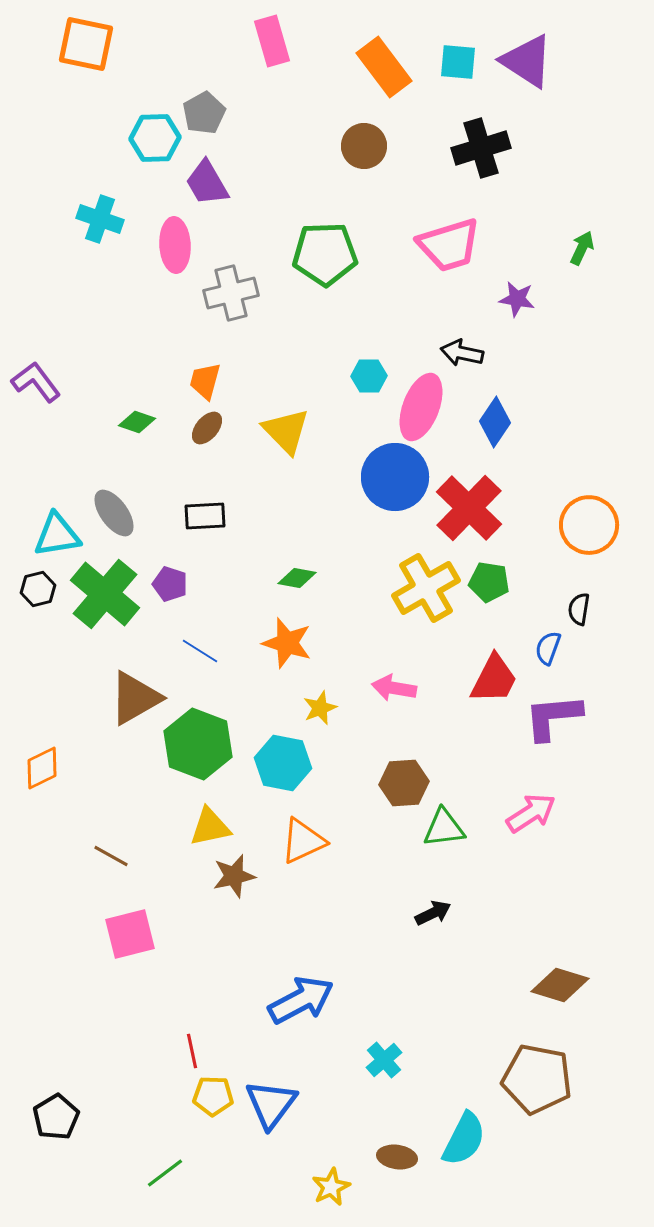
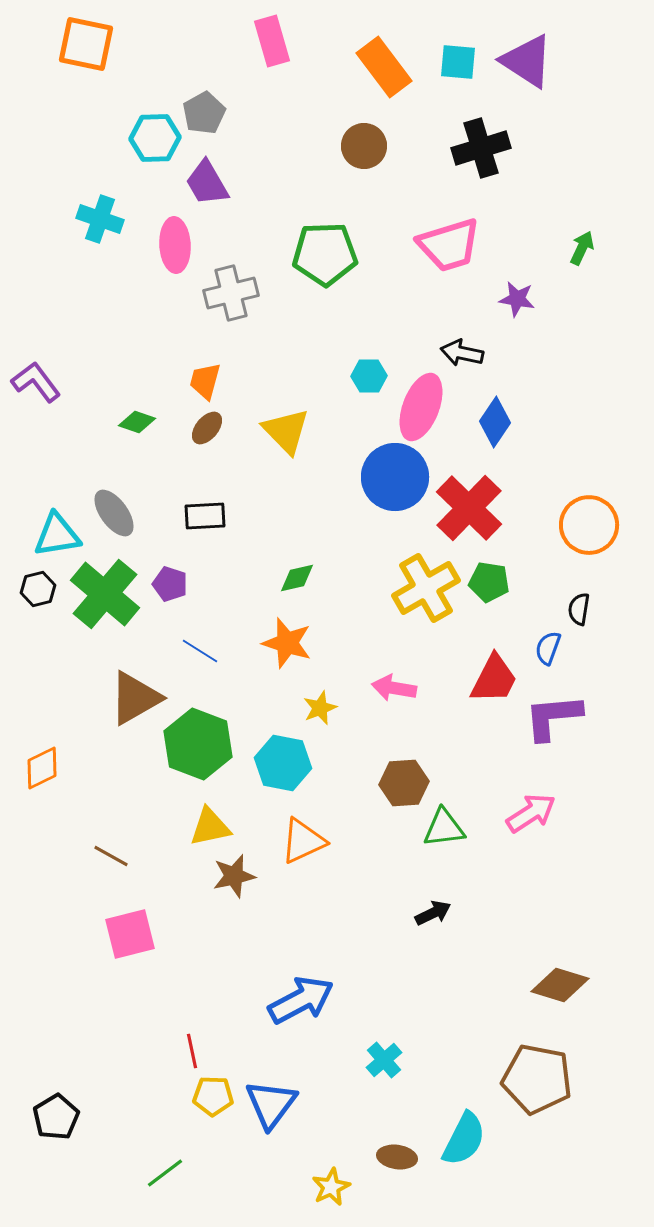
green diamond at (297, 578): rotated 24 degrees counterclockwise
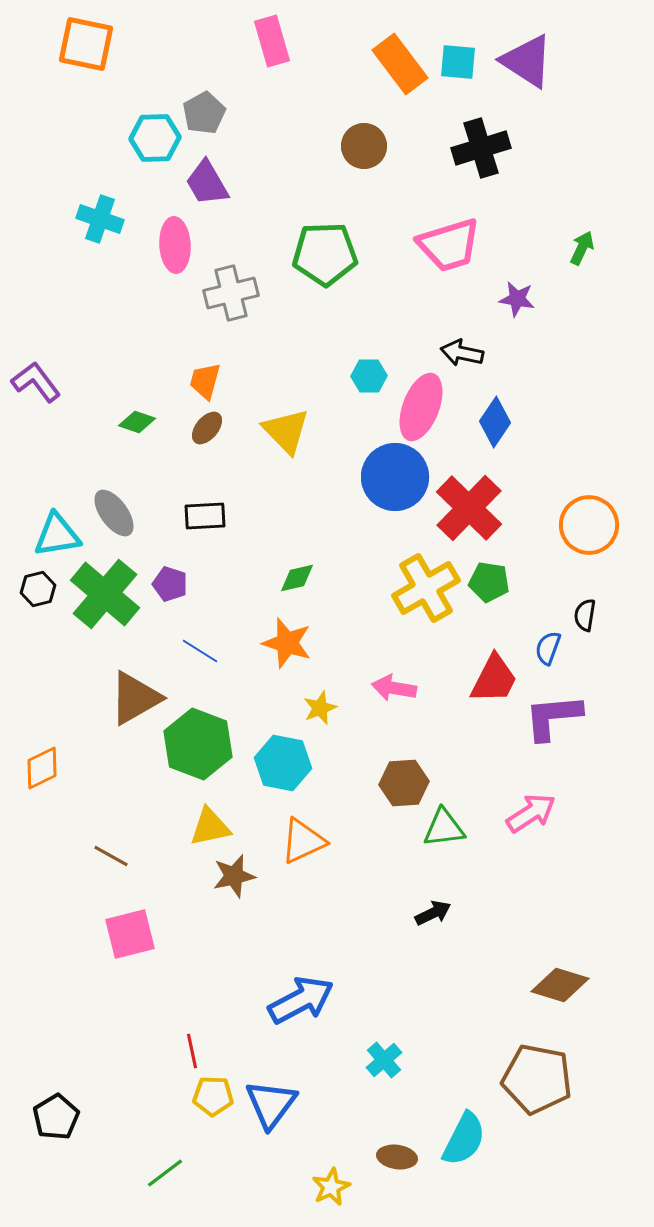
orange rectangle at (384, 67): moved 16 px right, 3 px up
black semicircle at (579, 609): moved 6 px right, 6 px down
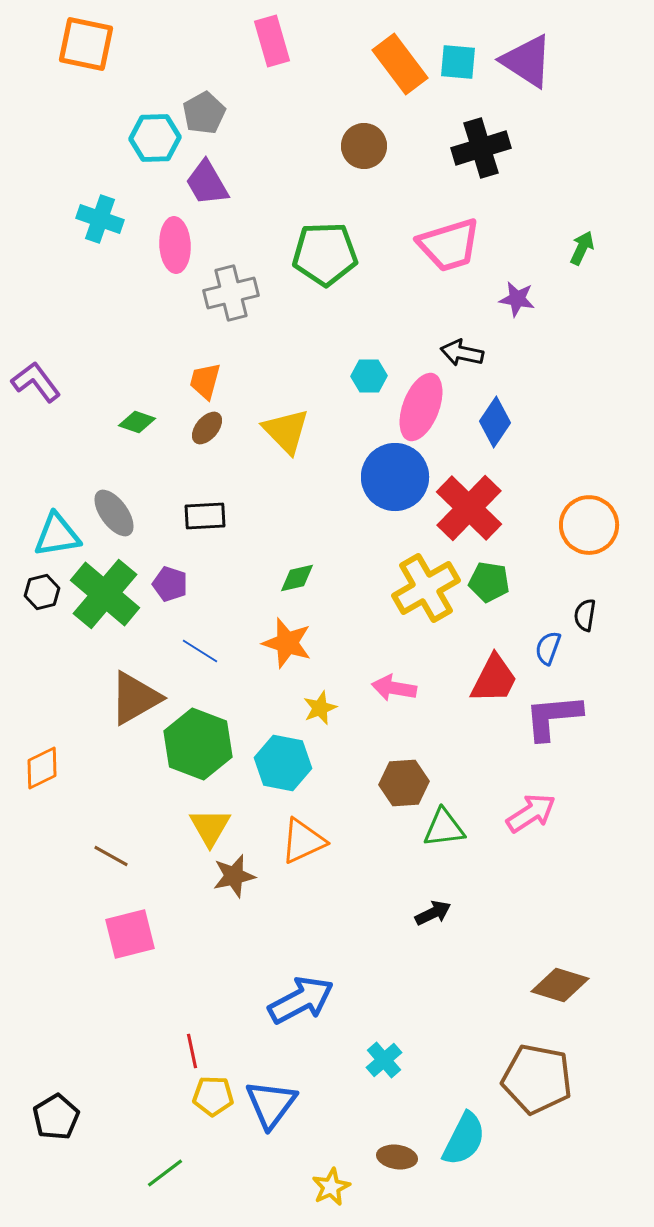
black hexagon at (38, 589): moved 4 px right, 3 px down
yellow triangle at (210, 827): rotated 48 degrees counterclockwise
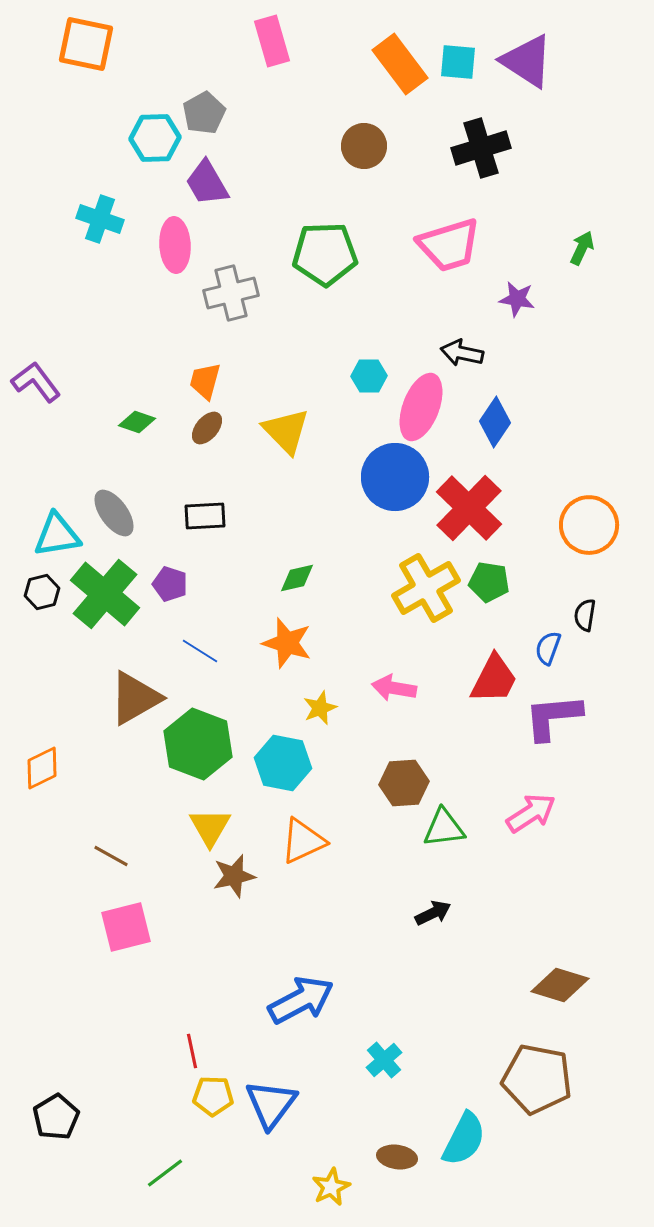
pink square at (130, 934): moved 4 px left, 7 px up
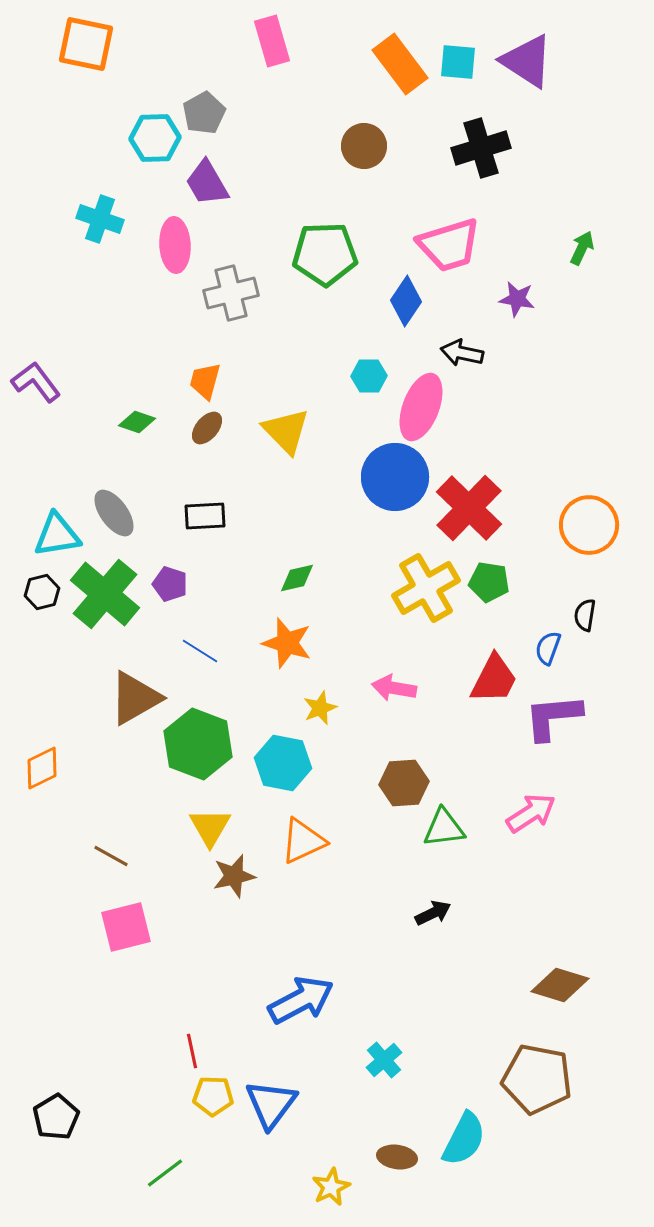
blue diamond at (495, 422): moved 89 px left, 121 px up
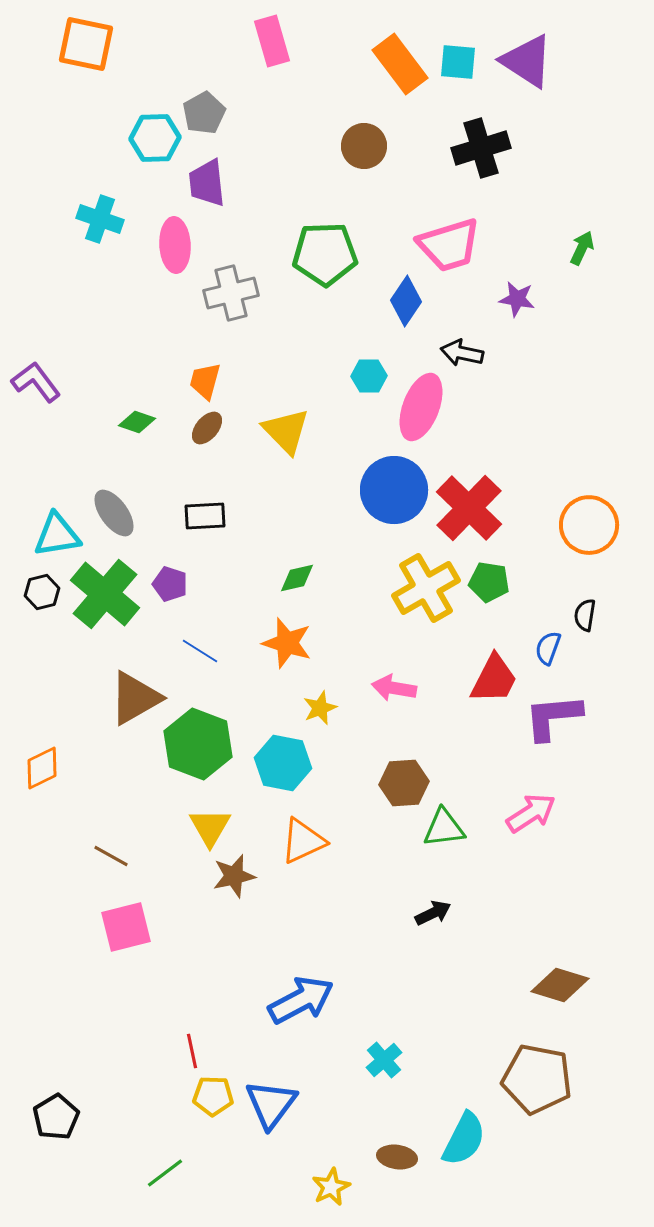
purple trapezoid at (207, 183): rotated 24 degrees clockwise
blue circle at (395, 477): moved 1 px left, 13 px down
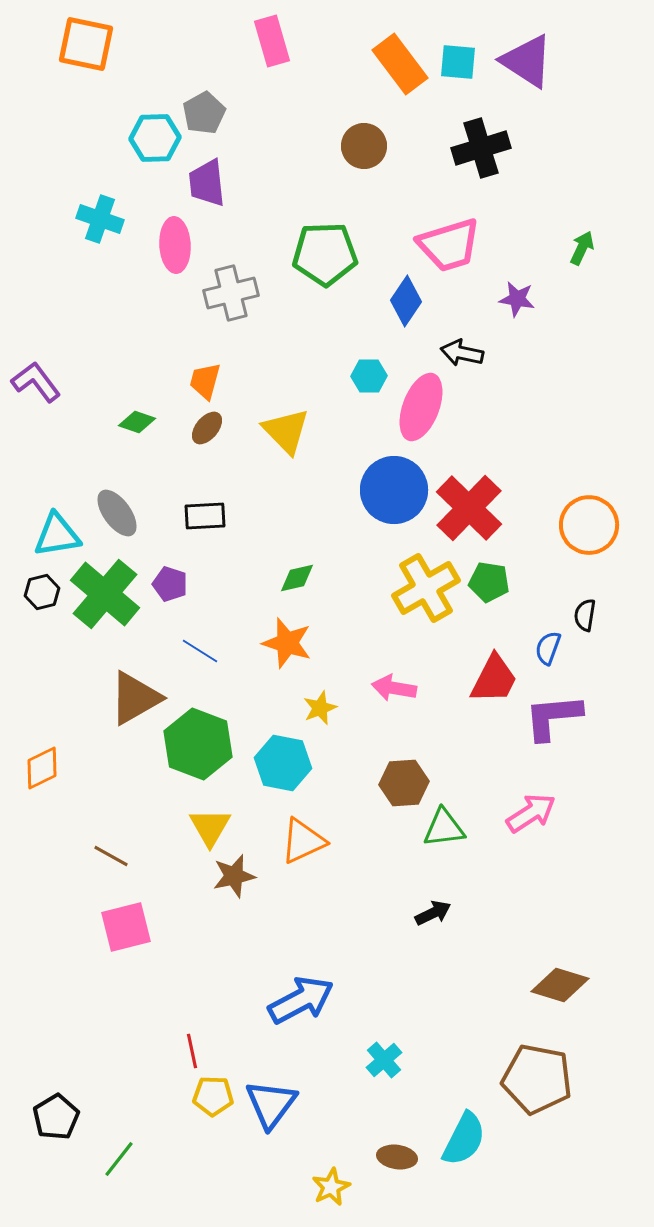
gray ellipse at (114, 513): moved 3 px right
green line at (165, 1173): moved 46 px left, 14 px up; rotated 15 degrees counterclockwise
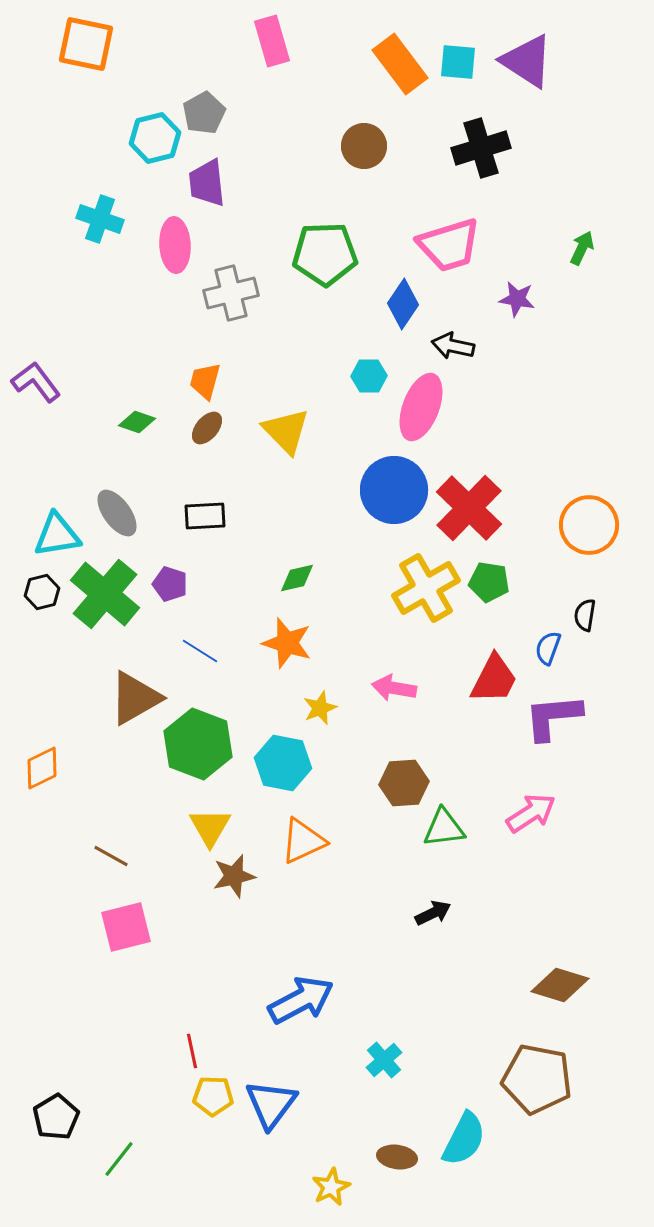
cyan hexagon at (155, 138): rotated 12 degrees counterclockwise
blue diamond at (406, 301): moved 3 px left, 3 px down
black arrow at (462, 353): moved 9 px left, 7 px up
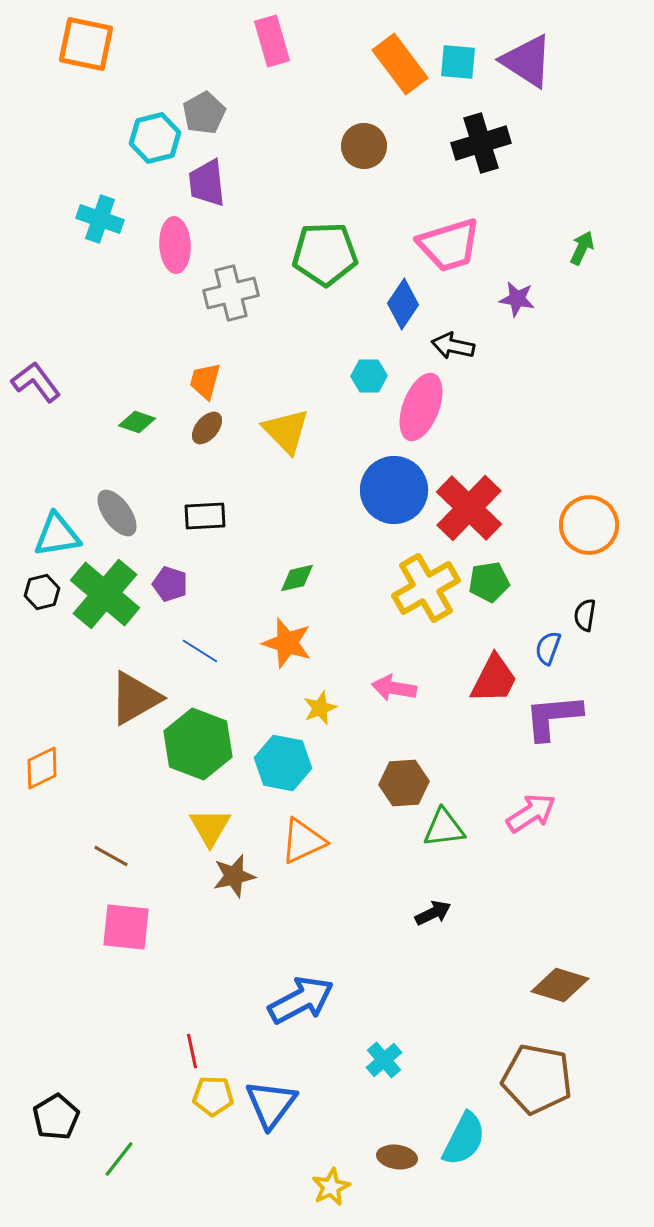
black cross at (481, 148): moved 5 px up
green pentagon at (489, 582): rotated 18 degrees counterclockwise
pink square at (126, 927): rotated 20 degrees clockwise
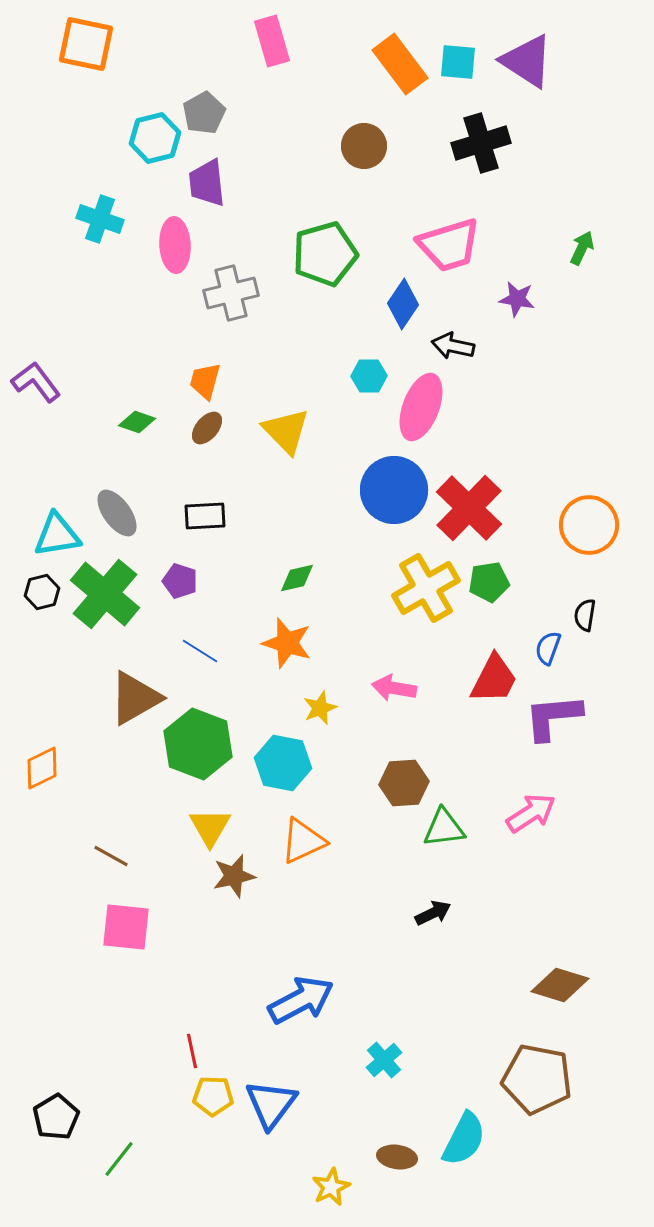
green pentagon at (325, 254): rotated 14 degrees counterclockwise
purple pentagon at (170, 584): moved 10 px right, 3 px up
